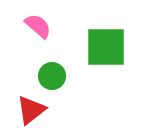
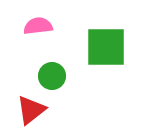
pink semicircle: rotated 48 degrees counterclockwise
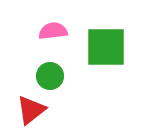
pink semicircle: moved 15 px right, 5 px down
green circle: moved 2 px left
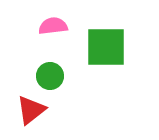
pink semicircle: moved 5 px up
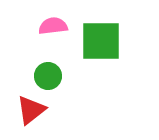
green square: moved 5 px left, 6 px up
green circle: moved 2 px left
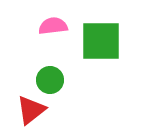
green circle: moved 2 px right, 4 px down
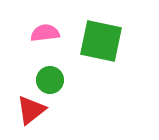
pink semicircle: moved 8 px left, 7 px down
green square: rotated 12 degrees clockwise
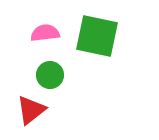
green square: moved 4 px left, 5 px up
green circle: moved 5 px up
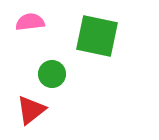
pink semicircle: moved 15 px left, 11 px up
green circle: moved 2 px right, 1 px up
